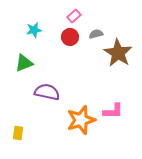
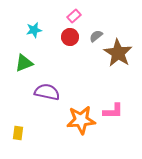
gray semicircle: moved 2 px down; rotated 24 degrees counterclockwise
orange star: rotated 12 degrees clockwise
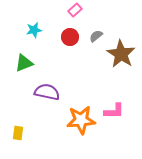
pink rectangle: moved 1 px right, 6 px up
brown star: moved 3 px right, 1 px down
pink L-shape: moved 1 px right
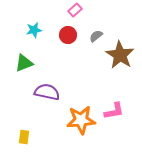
red circle: moved 2 px left, 2 px up
brown star: moved 1 px left, 1 px down
pink L-shape: rotated 10 degrees counterclockwise
yellow rectangle: moved 6 px right, 4 px down
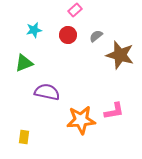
brown star: rotated 16 degrees counterclockwise
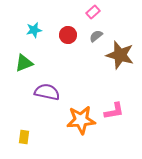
pink rectangle: moved 18 px right, 2 px down
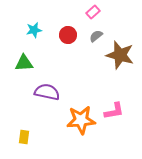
green triangle: rotated 18 degrees clockwise
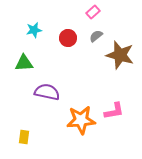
red circle: moved 3 px down
